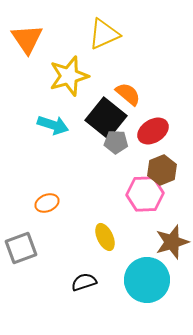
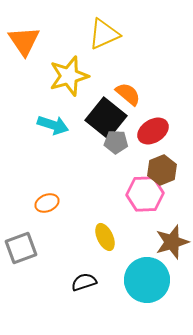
orange triangle: moved 3 px left, 2 px down
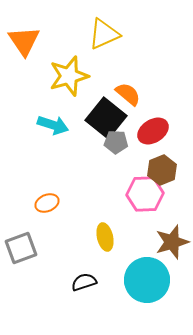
yellow ellipse: rotated 12 degrees clockwise
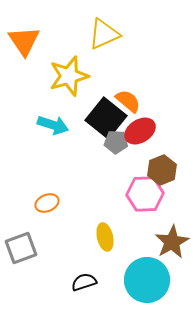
orange semicircle: moved 7 px down
red ellipse: moved 13 px left
brown star: rotated 12 degrees counterclockwise
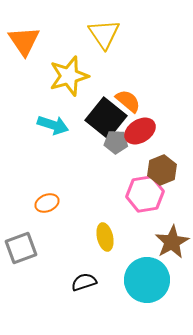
yellow triangle: rotated 40 degrees counterclockwise
pink hexagon: rotated 6 degrees counterclockwise
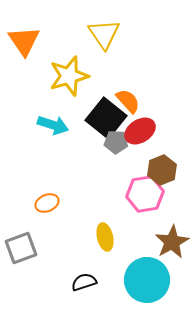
orange semicircle: rotated 8 degrees clockwise
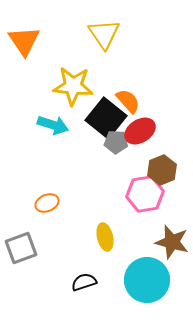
yellow star: moved 4 px right, 10 px down; rotated 21 degrees clockwise
brown star: rotated 28 degrees counterclockwise
